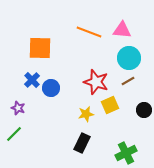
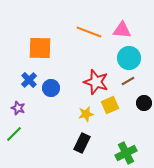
blue cross: moved 3 px left
black circle: moved 7 px up
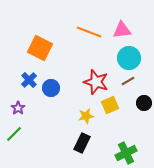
pink triangle: rotated 12 degrees counterclockwise
orange square: rotated 25 degrees clockwise
purple star: rotated 16 degrees clockwise
yellow star: moved 2 px down
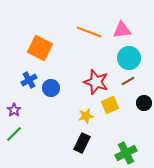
blue cross: rotated 14 degrees clockwise
purple star: moved 4 px left, 2 px down
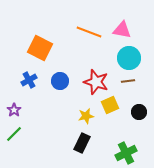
pink triangle: rotated 18 degrees clockwise
brown line: rotated 24 degrees clockwise
blue circle: moved 9 px right, 7 px up
black circle: moved 5 px left, 9 px down
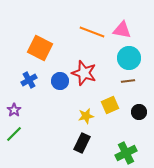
orange line: moved 3 px right
red star: moved 12 px left, 9 px up
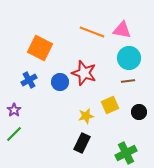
blue circle: moved 1 px down
